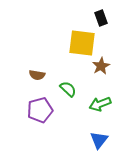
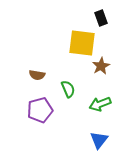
green semicircle: rotated 24 degrees clockwise
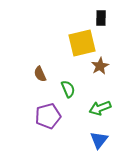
black rectangle: rotated 21 degrees clockwise
yellow square: rotated 20 degrees counterclockwise
brown star: moved 1 px left
brown semicircle: moved 3 px right, 1 px up; rotated 56 degrees clockwise
green arrow: moved 4 px down
purple pentagon: moved 8 px right, 6 px down
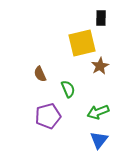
green arrow: moved 2 px left, 4 px down
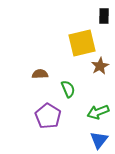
black rectangle: moved 3 px right, 2 px up
brown semicircle: rotated 112 degrees clockwise
purple pentagon: rotated 25 degrees counterclockwise
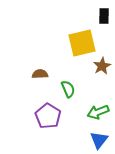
brown star: moved 2 px right
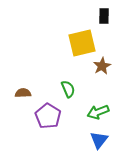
brown semicircle: moved 17 px left, 19 px down
